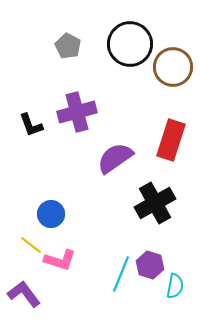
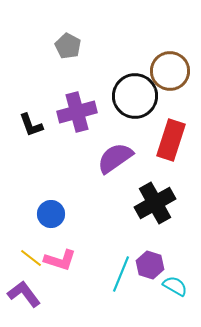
black circle: moved 5 px right, 52 px down
brown circle: moved 3 px left, 4 px down
yellow line: moved 13 px down
cyan semicircle: rotated 70 degrees counterclockwise
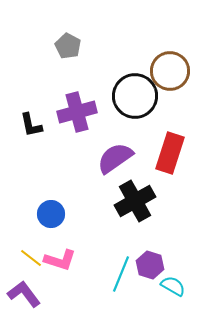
black L-shape: rotated 8 degrees clockwise
red rectangle: moved 1 px left, 13 px down
black cross: moved 20 px left, 2 px up
cyan semicircle: moved 2 px left
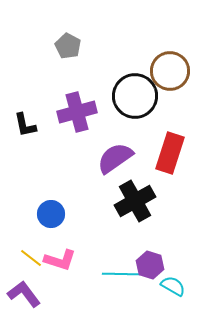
black L-shape: moved 6 px left
cyan line: rotated 69 degrees clockwise
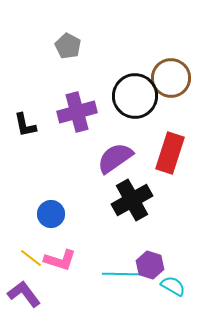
brown circle: moved 1 px right, 7 px down
black cross: moved 3 px left, 1 px up
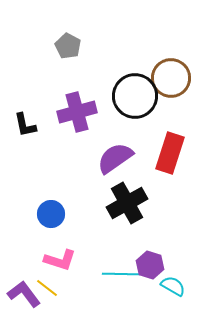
black cross: moved 5 px left, 3 px down
yellow line: moved 16 px right, 30 px down
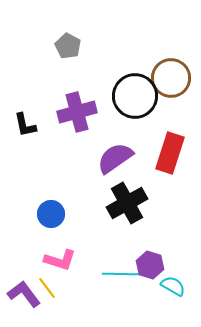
yellow line: rotated 15 degrees clockwise
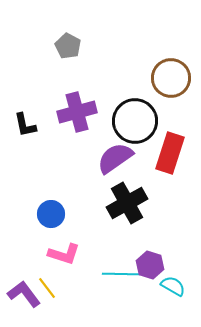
black circle: moved 25 px down
pink L-shape: moved 4 px right, 6 px up
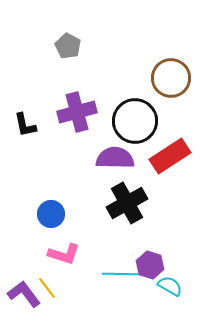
red rectangle: moved 3 px down; rotated 39 degrees clockwise
purple semicircle: rotated 36 degrees clockwise
cyan semicircle: moved 3 px left
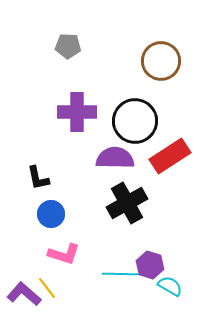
gray pentagon: rotated 25 degrees counterclockwise
brown circle: moved 10 px left, 17 px up
purple cross: rotated 15 degrees clockwise
black L-shape: moved 13 px right, 53 px down
purple L-shape: rotated 12 degrees counterclockwise
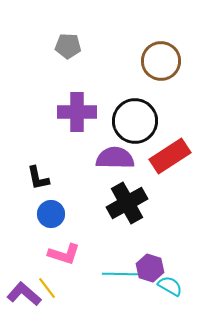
purple hexagon: moved 3 px down
